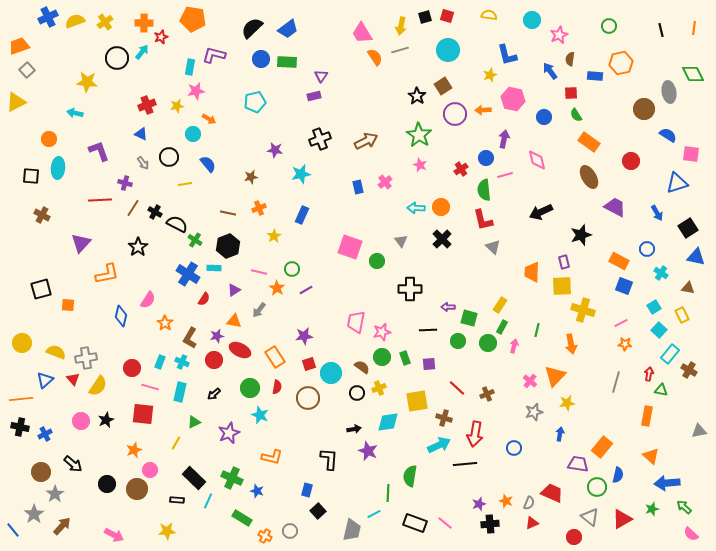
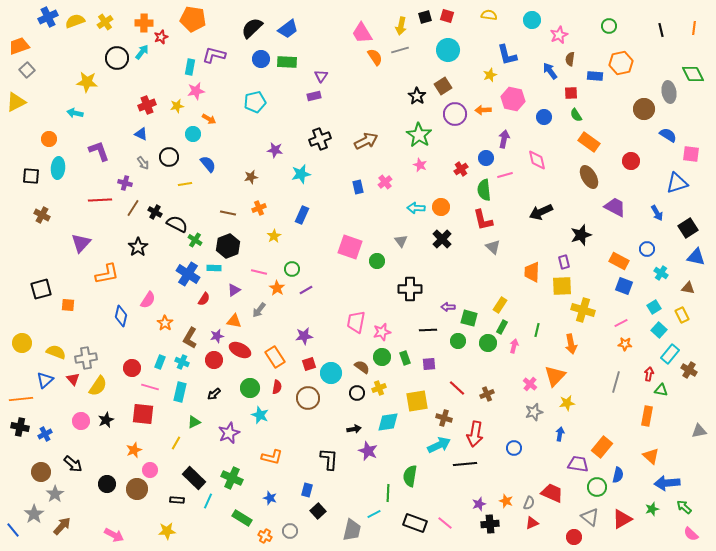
pink cross at (530, 381): moved 3 px down
blue star at (257, 491): moved 13 px right, 7 px down
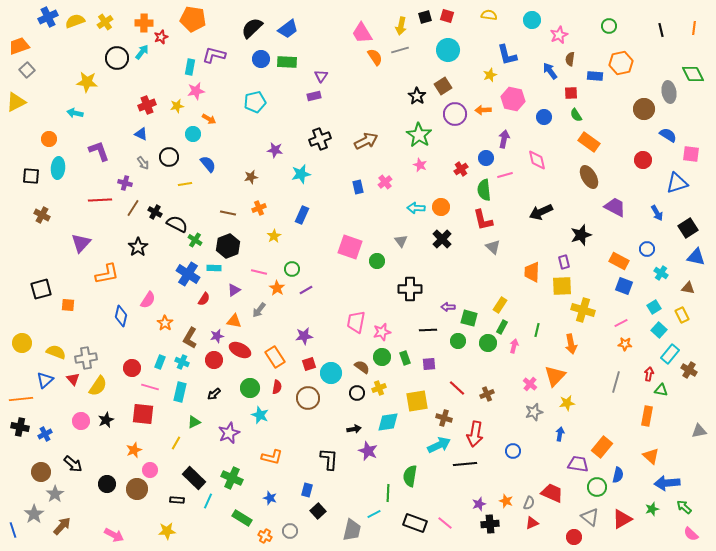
red circle at (631, 161): moved 12 px right, 1 px up
blue circle at (514, 448): moved 1 px left, 3 px down
blue line at (13, 530): rotated 21 degrees clockwise
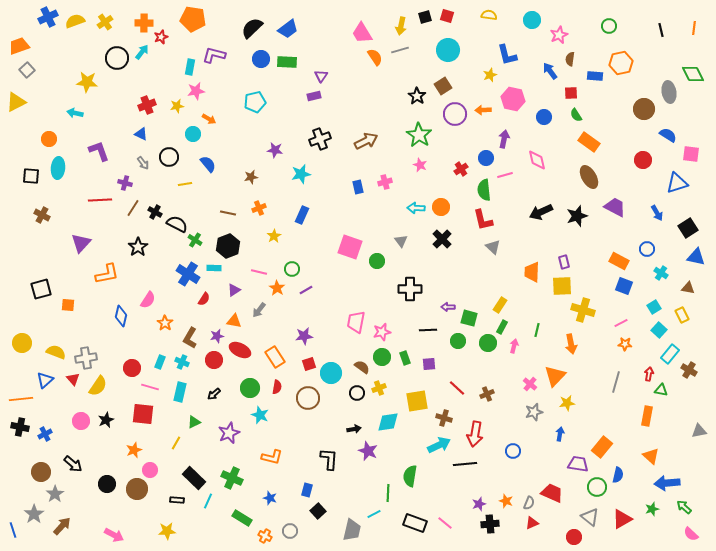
pink cross at (385, 182): rotated 24 degrees clockwise
black star at (581, 235): moved 4 px left, 19 px up
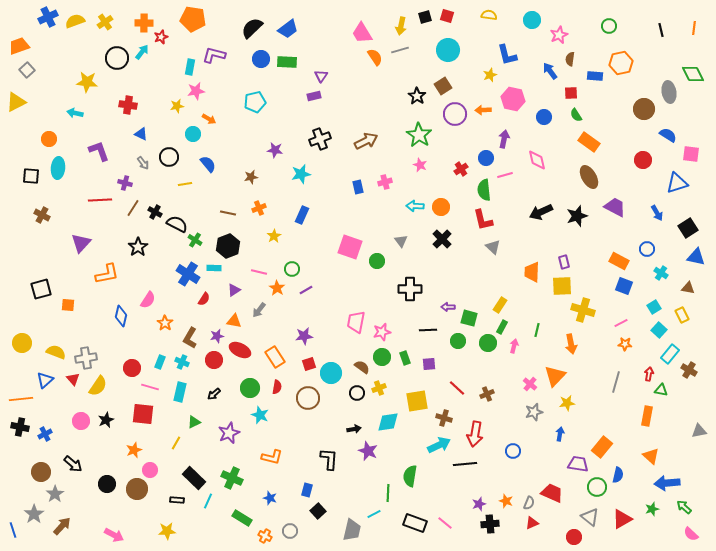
red cross at (147, 105): moved 19 px left; rotated 30 degrees clockwise
cyan arrow at (416, 208): moved 1 px left, 2 px up
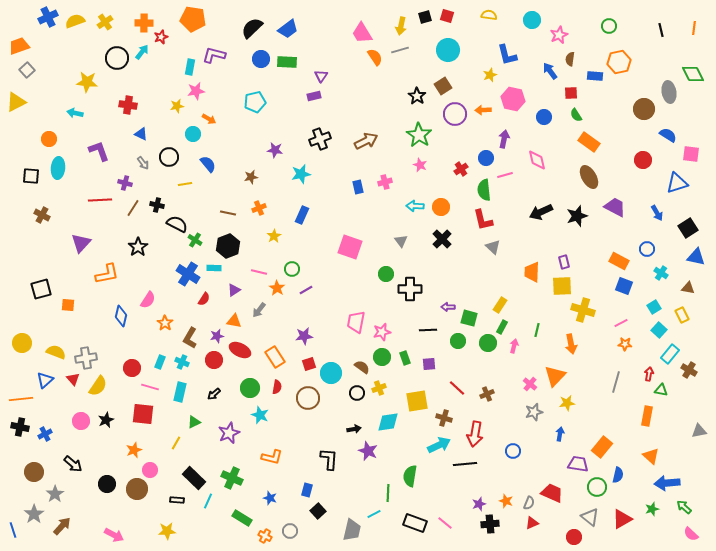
orange hexagon at (621, 63): moved 2 px left, 1 px up
black cross at (155, 212): moved 2 px right, 7 px up; rotated 16 degrees counterclockwise
green circle at (377, 261): moved 9 px right, 13 px down
brown circle at (41, 472): moved 7 px left
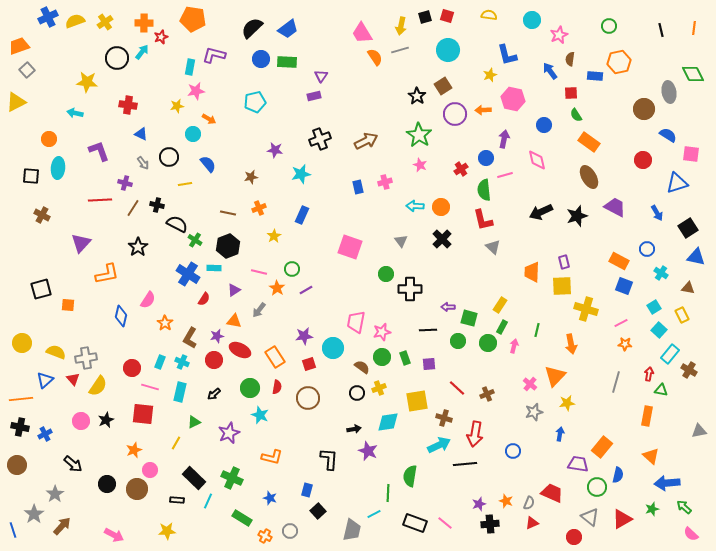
blue circle at (544, 117): moved 8 px down
yellow cross at (583, 310): moved 3 px right, 1 px up
cyan circle at (331, 373): moved 2 px right, 25 px up
brown circle at (34, 472): moved 17 px left, 7 px up
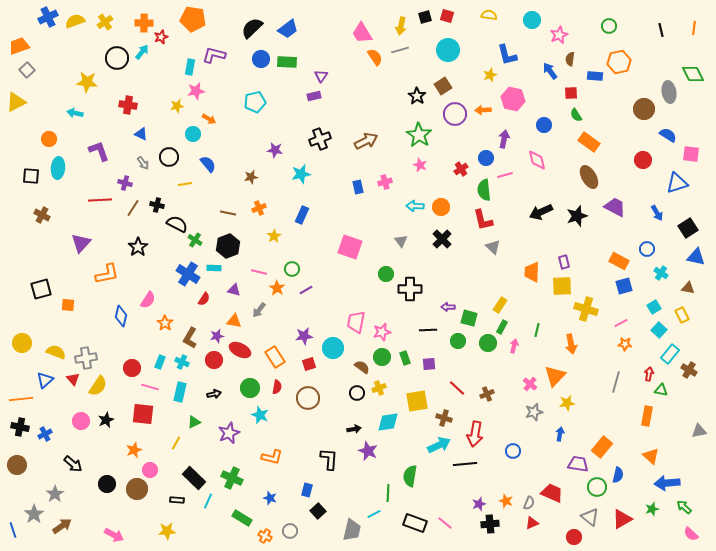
blue square at (624, 286): rotated 36 degrees counterclockwise
purple triangle at (234, 290): rotated 48 degrees clockwise
black arrow at (214, 394): rotated 152 degrees counterclockwise
brown arrow at (62, 526): rotated 12 degrees clockwise
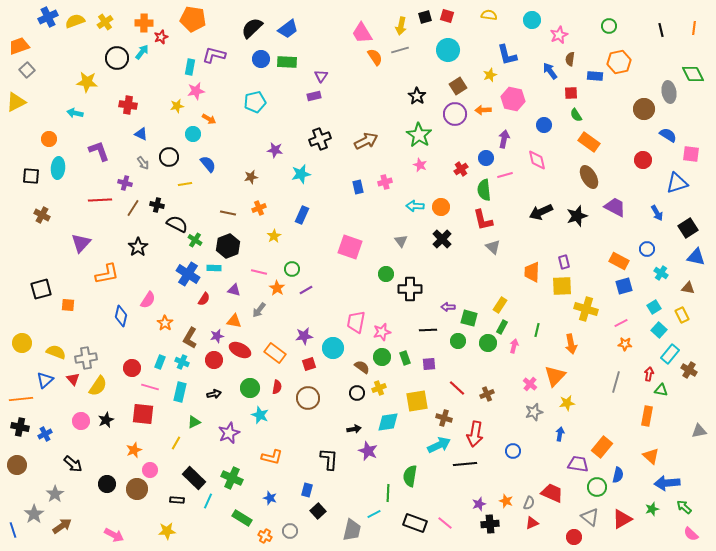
brown square at (443, 86): moved 15 px right
orange rectangle at (275, 357): moved 4 px up; rotated 20 degrees counterclockwise
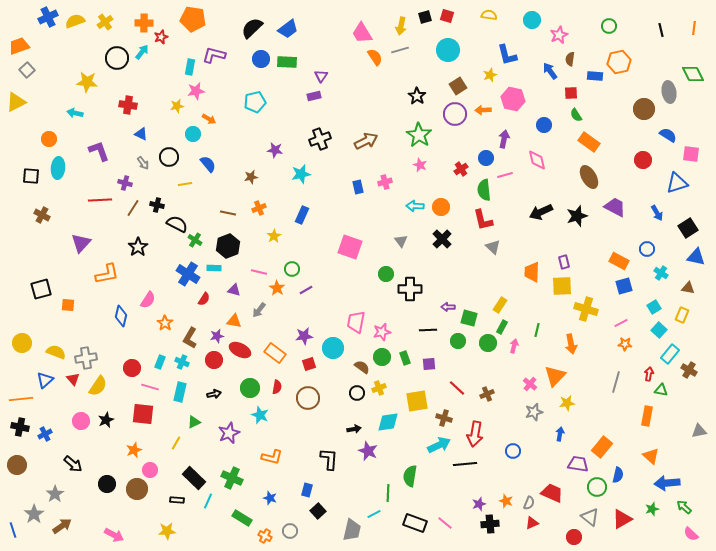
yellow rectangle at (682, 315): rotated 49 degrees clockwise
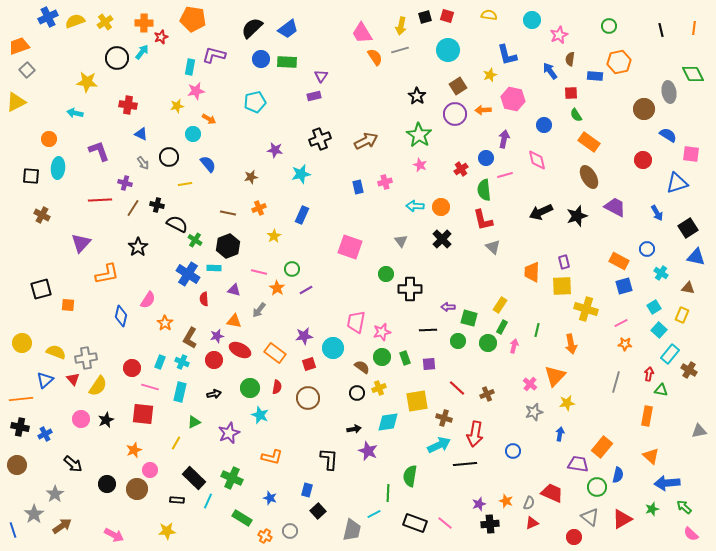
red semicircle at (204, 299): rotated 144 degrees clockwise
pink circle at (81, 421): moved 2 px up
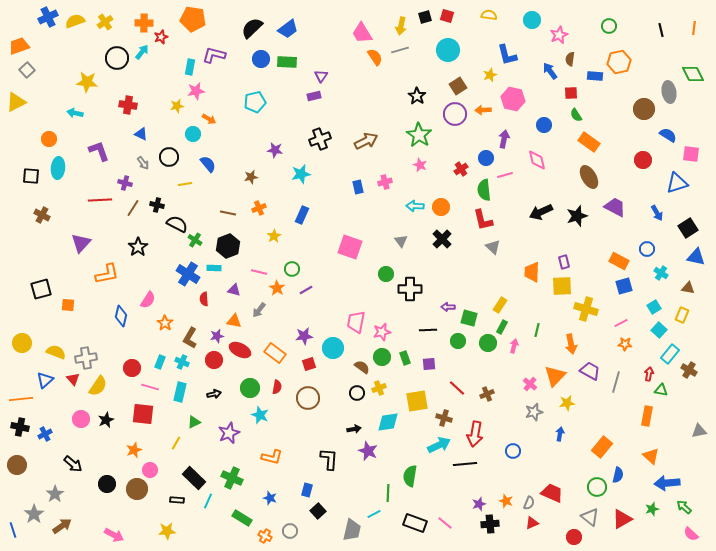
purple trapezoid at (578, 464): moved 12 px right, 93 px up; rotated 20 degrees clockwise
